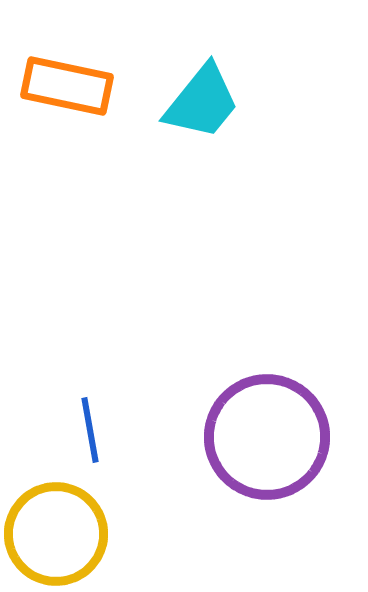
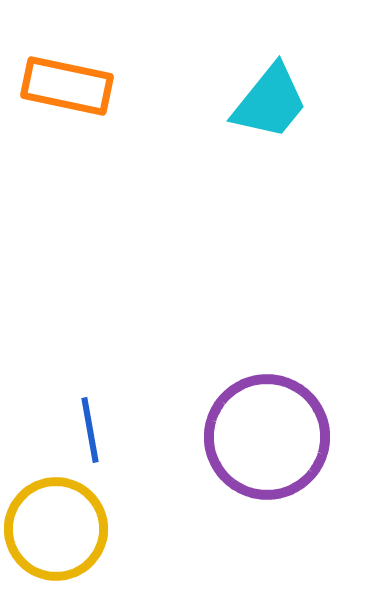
cyan trapezoid: moved 68 px right
yellow circle: moved 5 px up
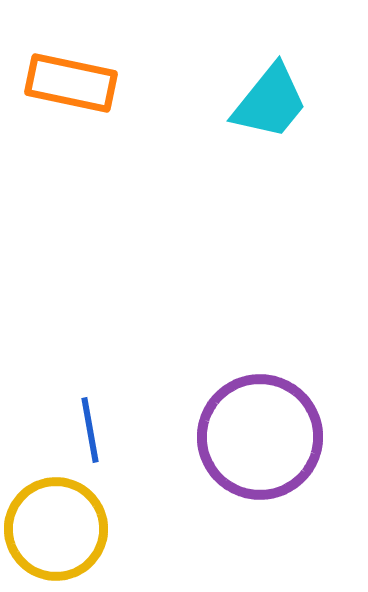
orange rectangle: moved 4 px right, 3 px up
purple circle: moved 7 px left
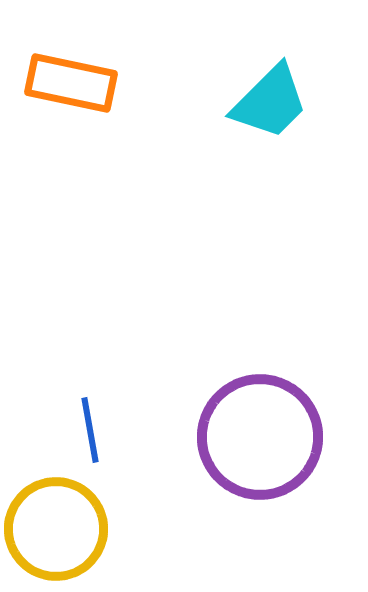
cyan trapezoid: rotated 6 degrees clockwise
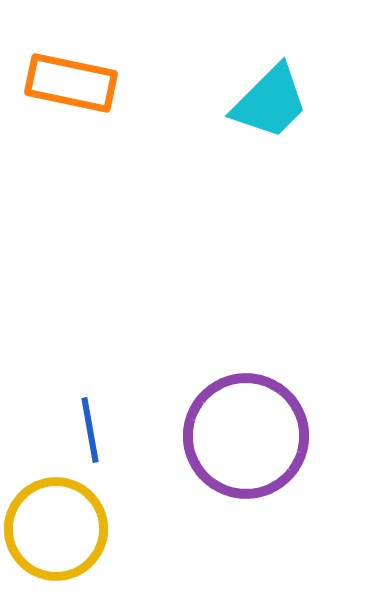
purple circle: moved 14 px left, 1 px up
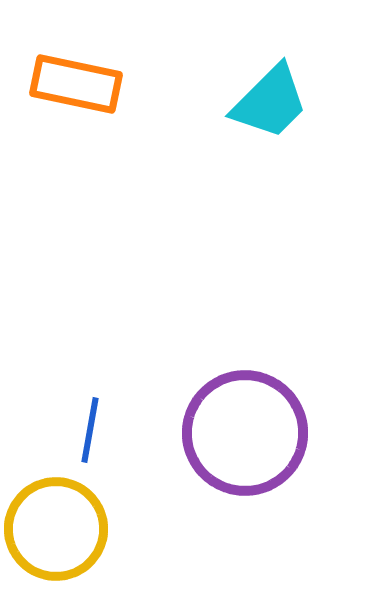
orange rectangle: moved 5 px right, 1 px down
blue line: rotated 20 degrees clockwise
purple circle: moved 1 px left, 3 px up
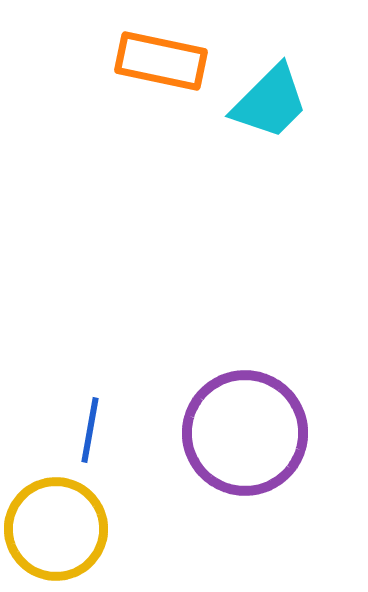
orange rectangle: moved 85 px right, 23 px up
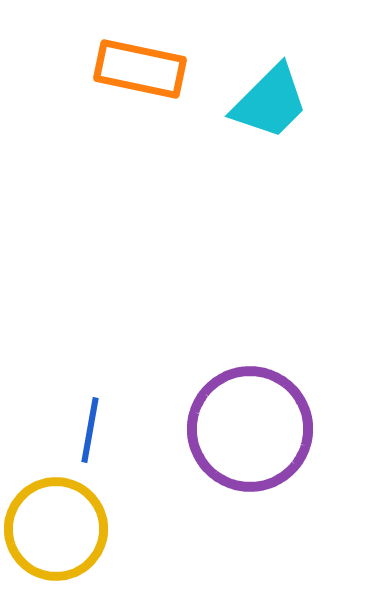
orange rectangle: moved 21 px left, 8 px down
purple circle: moved 5 px right, 4 px up
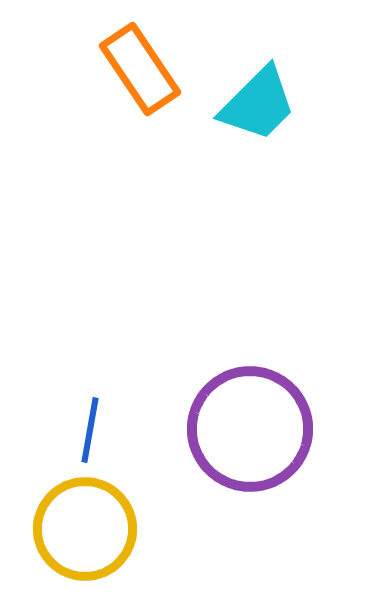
orange rectangle: rotated 44 degrees clockwise
cyan trapezoid: moved 12 px left, 2 px down
yellow circle: moved 29 px right
